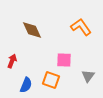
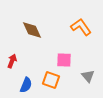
gray triangle: rotated 16 degrees counterclockwise
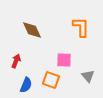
orange L-shape: rotated 35 degrees clockwise
red arrow: moved 4 px right
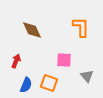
gray triangle: moved 1 px left
orange square: moved 2 px left, 3 px down
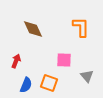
brown diamond: moved 1 px right, 1 px up
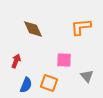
orange L-shape: rotated 95 degrees counterclockwise
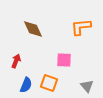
gray triangle: moved 10 px down
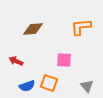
brown diamond: rotated 70 degrees counterclockwise
red arrow: rotated 88 degrees counterclockwise
blue semicircle: moved 1 px right, 1 px down; rotated 49 degrees clockwise
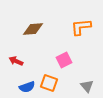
pink square: rotated 28 degrees counterclockwise
blue semicircle: moved 1 px down
